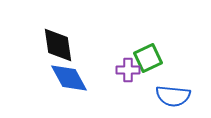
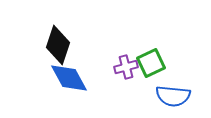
black diamond: rotated 27 degrees clockwise
green square: moved 3 px right, 5 px down
purple cross: moved 2 px left, 3 px up; rotated 15 degrees counterclockwise
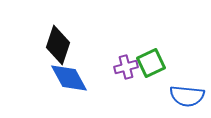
blue semicircle: moved 14 px right
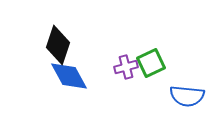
blue diamond: moved 2 px up
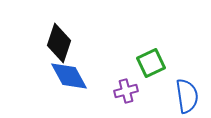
black diamond: moved 1 px right, 2 px up
purple cross: moved 24 px down
blue semicircle: rotated 104 degrees counterclockwise
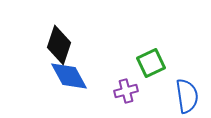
black diamond: moved 2 px down
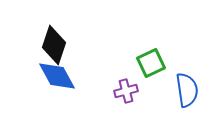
black diamond: moved 5 px left
blue diamond: moved 12 px left
blue semicircle: moved 6 px up
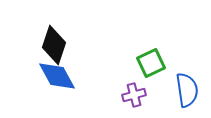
purple cross: moved 8 px right, 4 px down
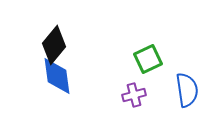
black diamond: rotated 21 degrees clockwise
green square: moved 3 px left, 4 px up
blue diamond: rotated 21 degrees clockwise
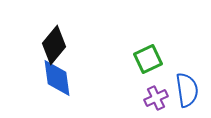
blue diamond: moved 2 px down
purple cross: moved 22 px right, 3 px down; rotated 10 degrees counterclockwise
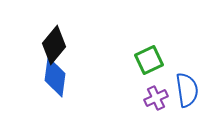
green square: moved 1 px right, 1 px down
blue diamond: moved 2 px left, 1 px up; rotated 15 degrees clockwise
